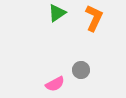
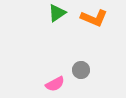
orange L-shape: rotated 88 degrees clockwise
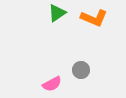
pink semicircle: moved 3 px left
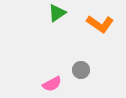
orange L-shape: moved 6 px right, 6 px down; rotated 12 degrees clockwise
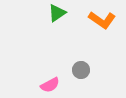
orange L-shape: moved 2 px right, 4 px up
pink semicircle: moved 2 px left, 1 px down
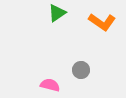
orange L-shape: moved 2 px down
pink semicircle: rotated 138 degrees counterclockwise
